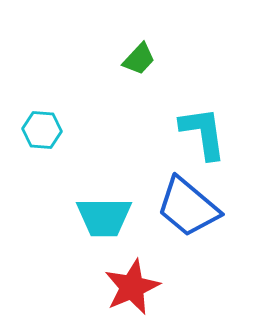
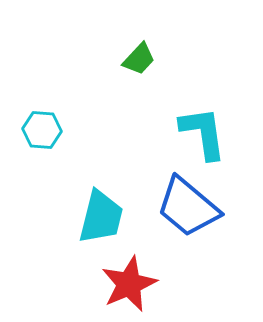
cyan trapezoid: moved 3 px left; rotated 76 degrees counterclockwise
red star: moved 3 px left, 3 px up
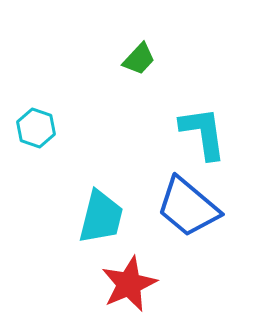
cyan hexagon: moved 6 px left, 2 px up; rotated 15 degrees clockwise
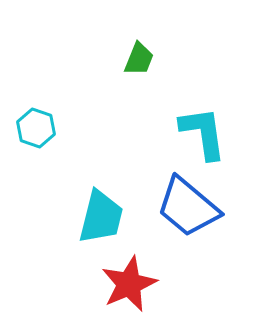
green trapezoid: rotated 21 degrees counterclockwise
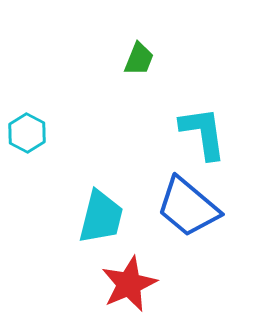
cyan hexagon: moved 9 px left, 5 px down; rotated 9 degrees clockwise
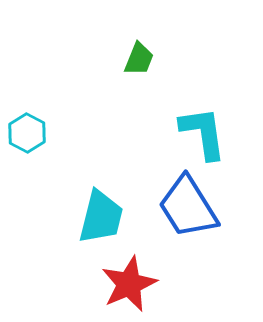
blue trapezoid: rotated 18 degrees clockwise
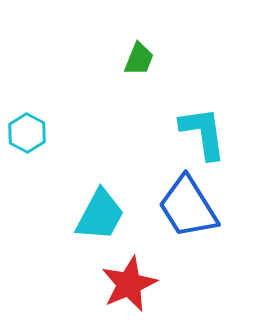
cyan trapezoid: moved 1 px left, 2 px up; rotated 14 degrees clockwise
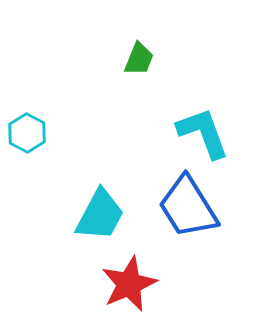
cyan L-shape: rotated 12 degrees counterclockwise
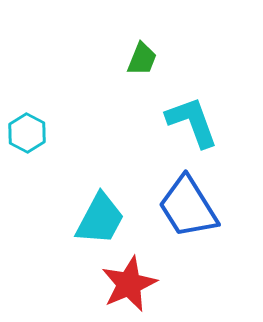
green trapezoid: moved 3 px right
cyan L-shape: moved 11 px left, 11 px up
cyan trapezoid: moved 4 px down
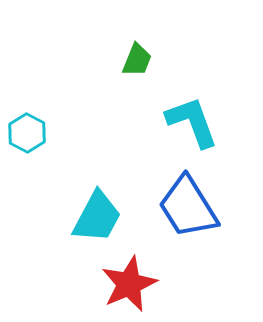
green trapezoid: moved 5 px left, 1 px down
cyan trapezoid: moved 3 px left, 2 px up
